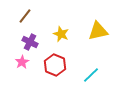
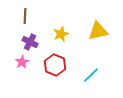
brown line: rotated 35 degrees counterclockwise
yellow star: rotated 28 degrees clockwise
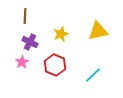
cyan line: moved 2 px right
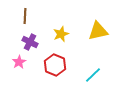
pink star: moved 3 px left
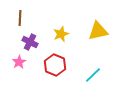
brown line: moved 5 px left, 2 px down
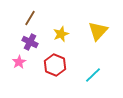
brown line: moved 10 px right; rotated 28 degrees clockwise
yellow triangle: rotated 35 degrees counterclockwise
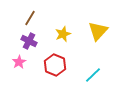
yellow star: moved 2 px right
purple cross: moved 1 px left, 1 px up
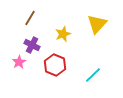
yellow triangle: moved 1 px left, 7 px up
purple cross: moved 3 px right, 4 px down
